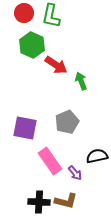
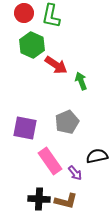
black cross: moved 3 px up
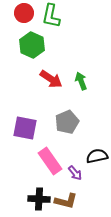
red arrow: moved 5 px left, 14 px down
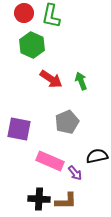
purple square: moved 6 px left, 1 px down
pink rectangle: rotated 32 degrees counterclockwise
brown L-shape: rotated 15 degrees counterclockwise
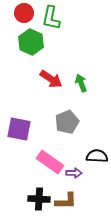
green L-shape: moved 2 px down
green hexagon: moved 1 px left, 3 px up
green arrow: moved 2 px down
black semicircle: rotated 15 degrees clockwise
pink rectangle: moved 1 px down; rotated 12 degrees clockwise
purple arrow: moved 1 px left; rotated 49 degrees counterclockwise
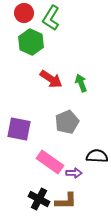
green L-shape: rotated 20 degrees clockwise
black cross: rotated 25 degrees clockwise
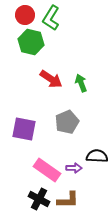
red circle: moved 1 px right, 2 px down
green hexagon: rotated 10 degrees counterclockwise
purple square: moved 5 px right
pink rectangle: moved 3 px left, 8 px down
purple arrow: moved 5 px up
brown L-shape: moved 2 px right, 1 px up
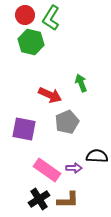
red arrow: moved 1 px left, 16 px down; rotated 10 degrees counterclockwise
black cross: rotated 30 degrees clockwise
